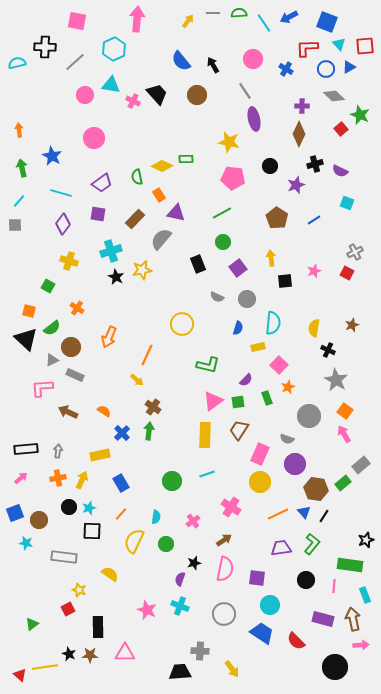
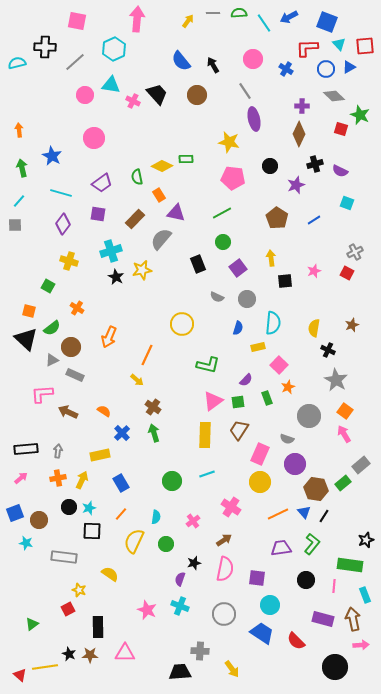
red square at (341, 129): rotated 32 degrees counterclockwise
pink L-shape at (42, 388): moved 6 px down
green arrow at (149, 431): moved 5 px right, 2 px down; rotated 24 degrees counterclockwise
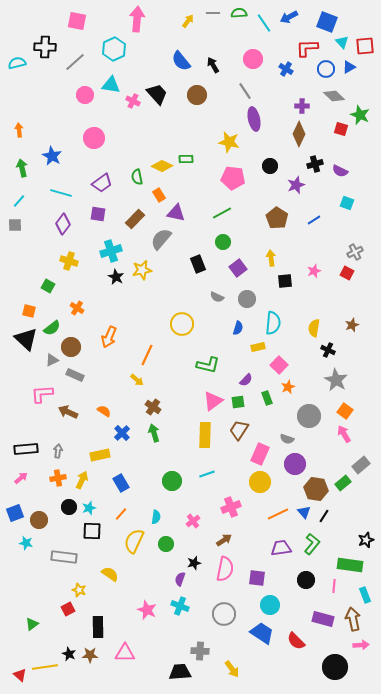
cyan triangle at (339, 44): moved 3 px right, 2 px up
pink cross at (231, 507): rotated 36 degrees clockwise
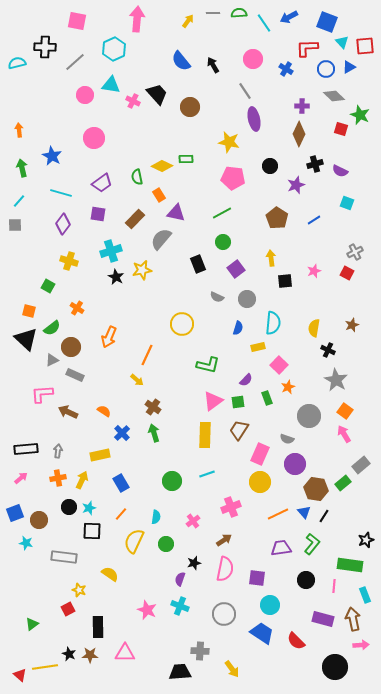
brown circle at (197, 95): moved 7 px left, 12 px down
purple square at (238, 268): moved 2 px left, 1 px down
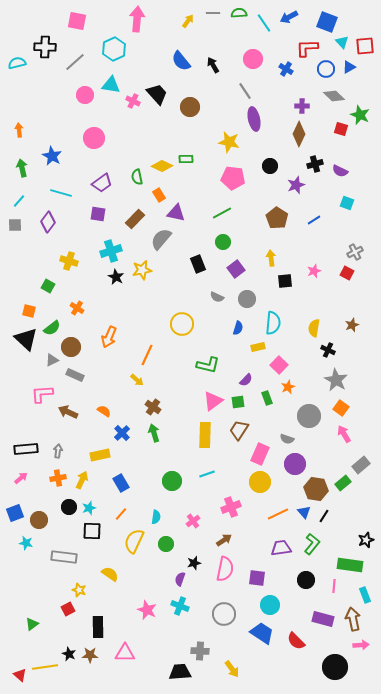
purple diamond at (63, 224): moved 15 px left, 2 px up
orange square at (345, 411): moved 4 px left, 3 px up
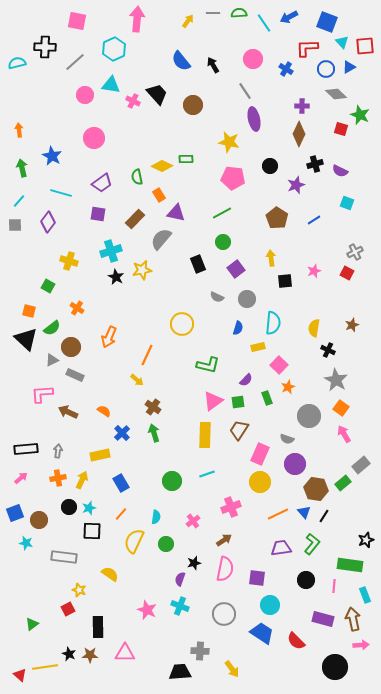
gray diamond at (334, 96): moved 2 px right, 2 px up
brown circle at (190, 107): moved 3 px right, 2 px up
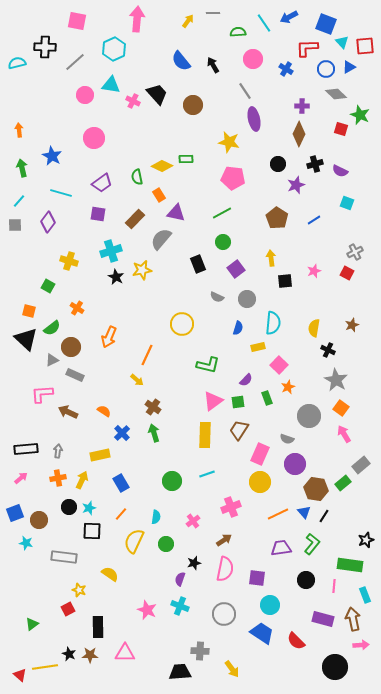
green semicircle at (239, 13): moved 1 px left, 19 px down
blue square at (327, 22): moved 1 px left, 2 px down
black circle at (270, 166): moved 8 px right, 2 px up
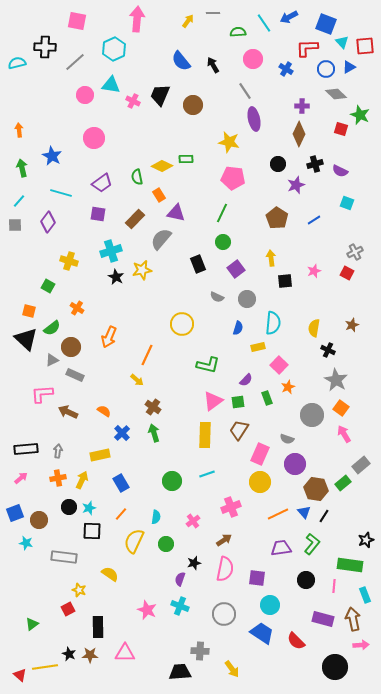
black trapezoid at (157, 94): moved 3 px right, 1 px down; rotated 115 degrees counterclockwise
green line at (222, 213): rotated 36 degrees counterclockwise
gray circle at (309, 416): moved 3 px right, 1 px up
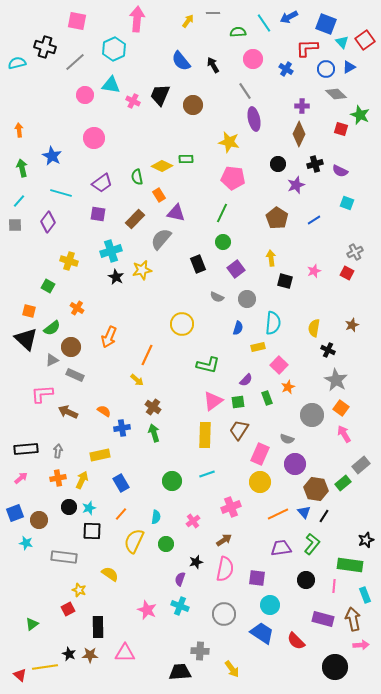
red square at (365, 46): moved 6 px up; rotated 30 degrees counterclockwise
black cross at (45, 47): rotated 15 degrees clockwise
black square at (285, 281): rotated 21 degrees clockwise
blue cross at (122, 433): moved 5 px up; rotated 35 degrees clockwise
black star at (194, 563): moved 2 px right, 1 px up
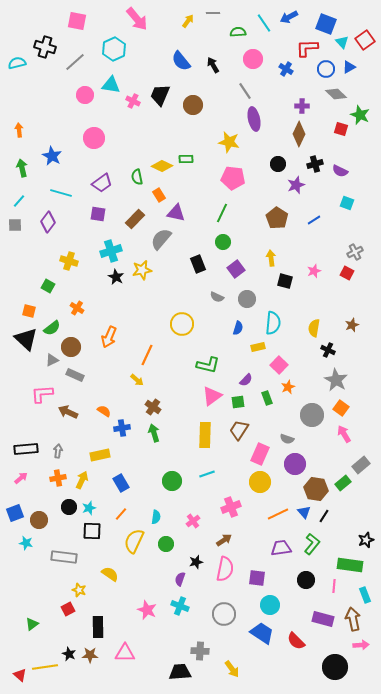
pink arrow at (137, 19): rotated 135 degrees clockwise
pink triangle at (213, 401): moved 1 px left, 5 px up
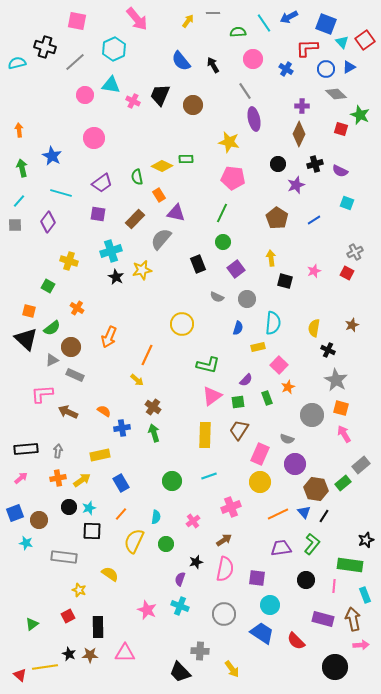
orange square at (341, 408): rotated 21 degrees counterclockwise
cyan line at (207, 474): moved 2 px right, 2 px down
yellow arrow at (82, 480): rotated 30 degrees clockwise
red square at (68, 609): moved 7 px down
black trapezoid at (180, 672): rotated 130 degrees counterclockwise
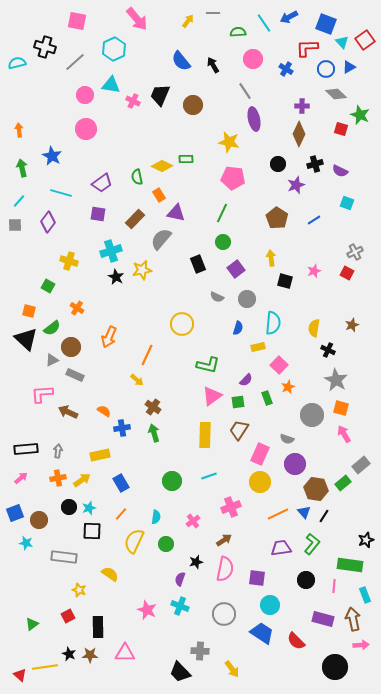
pink circle at (94, 138): moved 8 px left, 9 px up
